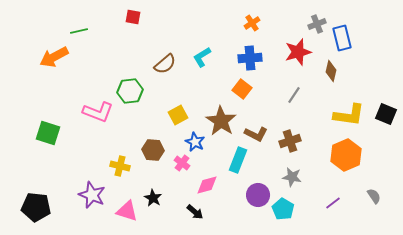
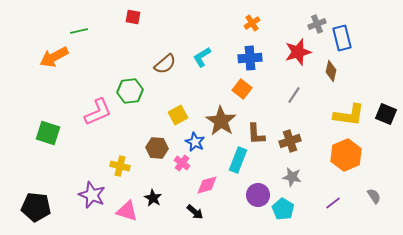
pink L-shape: rotated 44 degrees counterclockwise
brown L-shape: rotated 60 degrees clockwise
brown hexagon: moved 4 px right, 2 px up
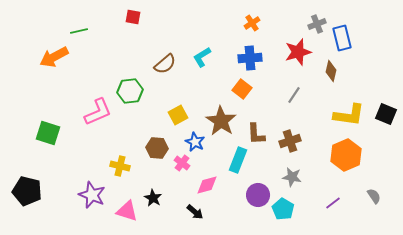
black pentagon: moved 9 px left, 16 px up; rotated 8 degrees clockwise
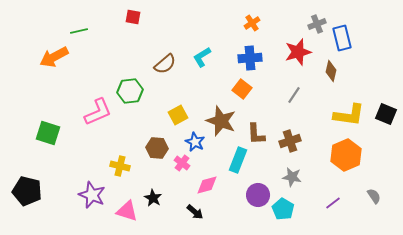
brown star: rotated 12 degrees counterclockwise
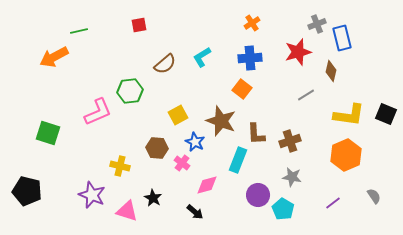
red square: moved 6 px right, 8 px down; rotated 21 degrees counterclockwise
gray line: moved 12 px right; rotated 24 degrees clockwise
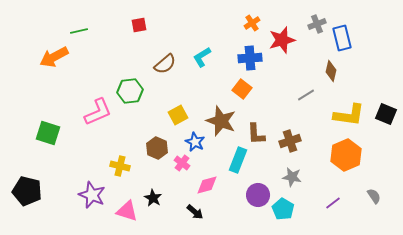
red star: moved 16 px left, 12 px up
brown hexagon: rotated 20 degrees clockwise
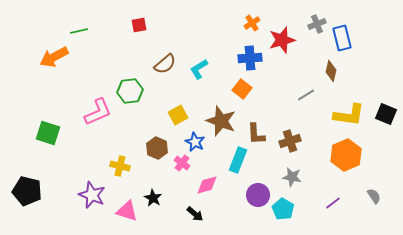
cyan L-shape: moved 3 px left, 12 px down
black arrow: moved 2 px down
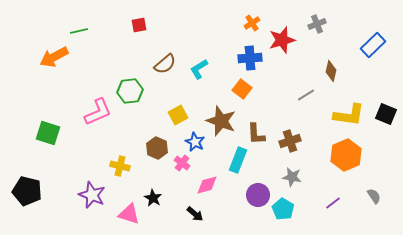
blue rectangle: moved 31 px right, 7 px down; rotated 60 degrees clockwise
pink triangle: moved 2 px right, 3 px down
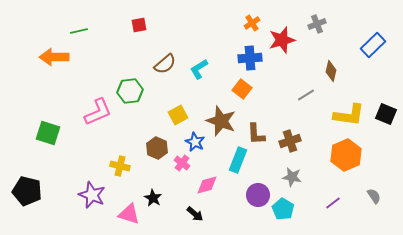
orange arrow: rotated 28 degrees clockwise
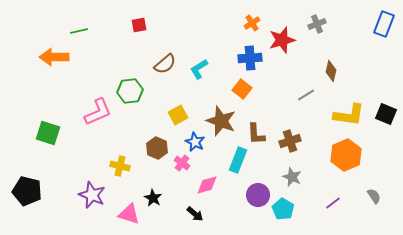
blue rectangle: moved 11 px right, 21 px up; rotated 25 degrees counterclockwise
gray star: rotated 12 degrees clockwise
